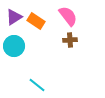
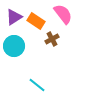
pink semicircle: moved 5 px left, 2 px up
brown cross: moved 18 px left, 1 px up; rotated 24 degrees counterclockwise
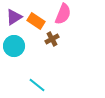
pink semicircle: rotated 60 degrees clockwise
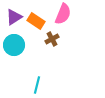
cyan circle: moved 1 px up
cyan line: rotated 66 degrees clockwise
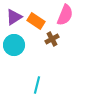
pink semicircle: moved 2 px right, 1 px down
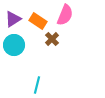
purple triangle: moved 1 px left, 2 px down
orange rectangle: moved 2 px right
brown cross: rotated 16 degrees counterclockwise
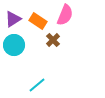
brown cross: moved 1 px right, 1 px down
cyan line: rotated 36 degrees clockwise
